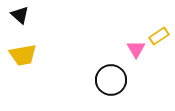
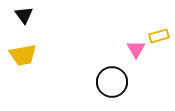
black triangle: moved 4 px right; rotated 12 degrees clockwise
yellow rectangle: rotated 18 degrees clockwise
black circle: moved 1 px right, 2 px down
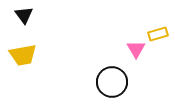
yellow rectangle: moved 1 px left, 2 px up
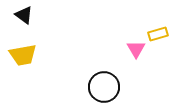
black triangle: rotated 18 degrees counterclockwise
black circle: moved 8 px left, 5 px down
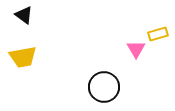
yellow trapezoid: moved 2 px down
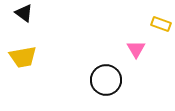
black triangle: moved 2 px up
yellow rectangle: moved 3 px right, 10 px up; rotated 36 degrees clockwise
black circle: moved 2 px right, 7 px up
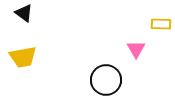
yellow rectangle: rotated 18 degrees counterclockwise
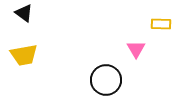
yellow trapezoid: moved 1 px right, 2 px up
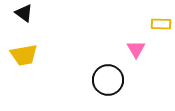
black circle: moved 2 px right
